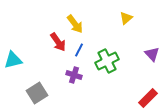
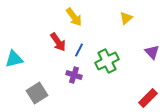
yellow arrow: moved 1 px left, 7 px up
purple triangle: moved 2 px up
cyan triangle: moved 1 px right, 1 px up
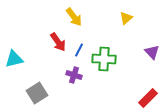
green cross: moved 3 px left, 2 px up; rotated 30 degrees clockwise
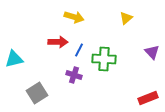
yellow arrow: rotated 36 degrees counterclockwise
red arrow: rotated 54 degrees counterclockwise
red rectangle: rotated 24 degrees clockwise
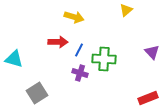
yellow triangle: moved 8 px up
cyan triangle: rotated 30 degrees clockwise
purple cross: moved 6 px right, 2 px up
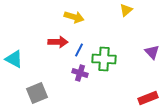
cyan triangle: rotated 12 degrees clockwise
gray square: rotated 10 degrees clockwise
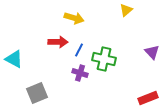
yellow arrow: moved 1 px down
green cross: rotated 10 degrees clockwise
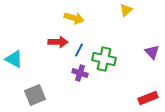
gray square: moved 2 px left, 2 px down
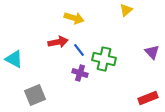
red arrow: rotated 12 degrees counterclockwise
blue line: rotated 64 degrees counterclockwise
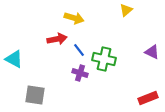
red arrow: moved 1 px left, 3 px up
purple triangle: rotated 21 degrees counterclockwise
gray square: rotated 30 degrees clockwise
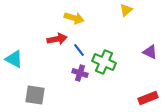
purple triangle: moved 2 px left
green cross: moved 3 px down; rotated 10 degrees clockwise
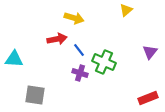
purple triangle: rotated 42 degrees clockwise
cyan triangle: rotated 24 degrees counterclockwise
